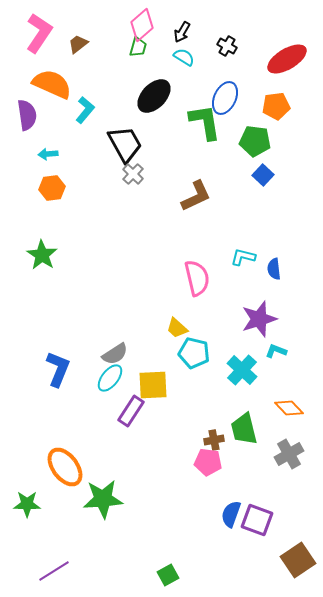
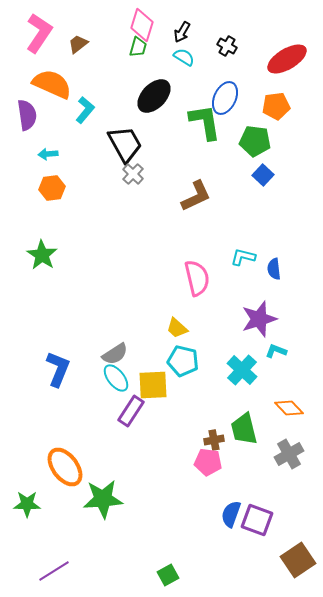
pink diamond at (142, 25): rotated 32 degrees counterclockwise
cyan pentagon at (194, 353): moved 11 px left, 8 px down
cyan ellipse at (110, 378): moved 6 px right; rotated 76 degrees counterclockwise
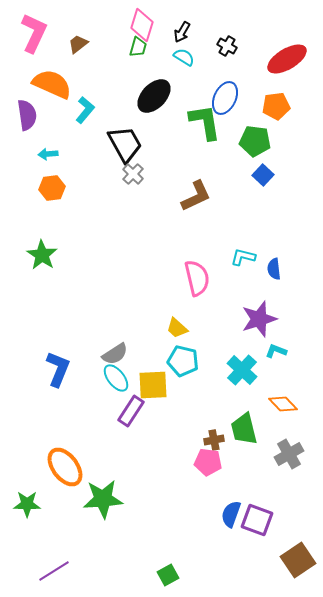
pink L-shape at (39, 33): moved 5 px left; rotated 9 degrees counterclockwise
orange diamond at (289, 408): moved 6 px left, 4 px up
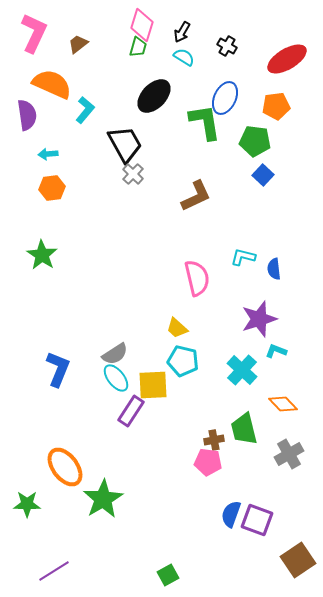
green star at (103, 499): rotated 27 degrees counterclockwise
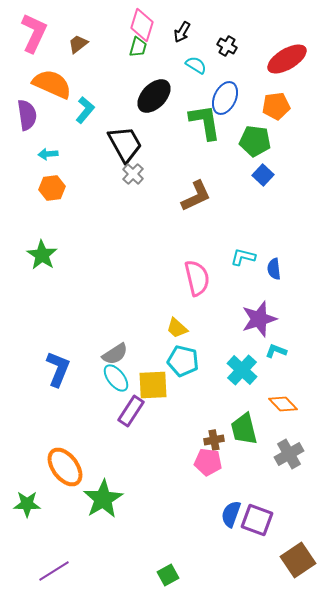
cyan semicircle at (184, 57): moved 12 px right, 8 px down
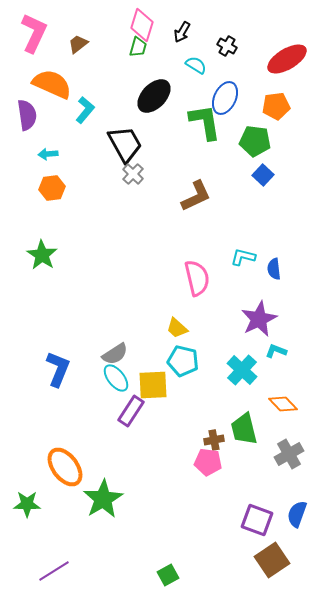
purple star at (259, 319): rotated 9 degrees counterclockwise
blue semicircle at (231, 514): moved 66 px right
brown square at (298, 560): moved 26 px left
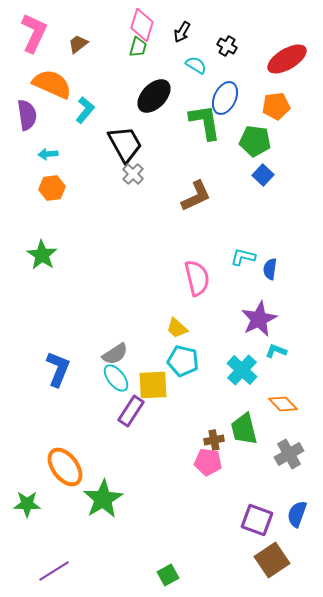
blue semicircle at (274, 269): moved 4 px left; rotated 15 degrees clockwise
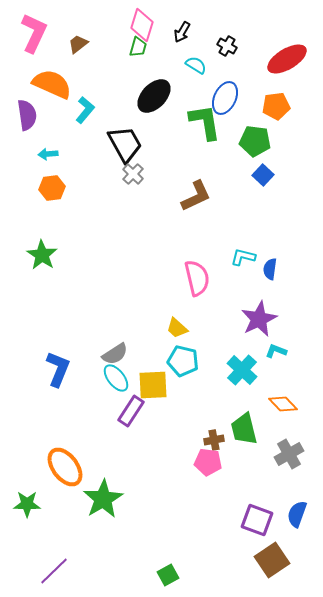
purple line at (54, 571): rotated 12 degrees counterclockwise
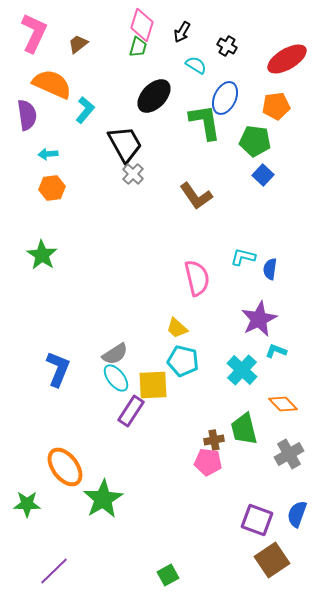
brown L-shape at (196, 196): rotated 80 degrees clockwise
